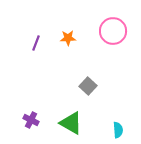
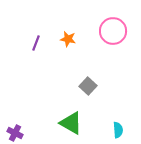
orange star: moved 1 px down; rotated 14 degrees clockwise
purple cross: moved 16 px left, 13 px down
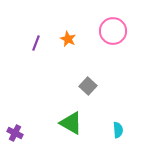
orange star: rotated 14 degrees clockwise
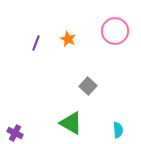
pink circle: moved 2 px right
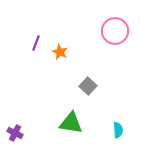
orange star: moved 8 px left, 13 px down
green triangle: rotated 20 degrees counterclockwise
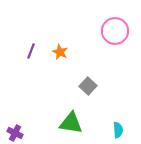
purple line: moved 5 px left, 8 px down
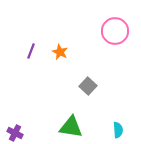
green triangle: moved 4 px down
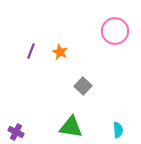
gray square: moved 5 px left
purple cross: moved 1 px right, 1 px up
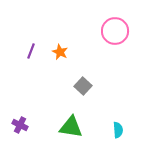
purple cross: moved 4 px right, 7 px up
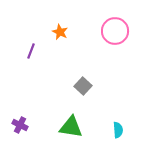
orange star: moved 20 px up
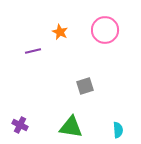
pink circle: moved 10 px left, 1 px up
purple line: moved 2 px right; rotated 56 degrees clockwise
gray square: moved 2 px right; rotated 30 degrees clockwise
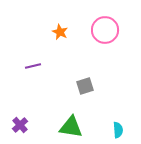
purple line: moved 15 px down
purple cross: rotated 21 degrees clockwise
